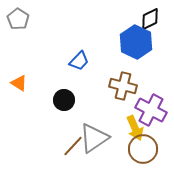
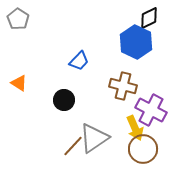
black diamond: moved 1 px left, 1 px up
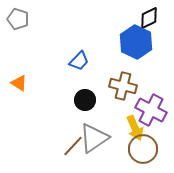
gray pentagon: rotated 15 degrees counterclockwise
black circle: moved 21 px right
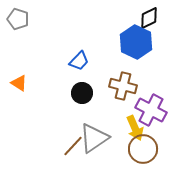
black circle: moved 3 px left, 7 px up
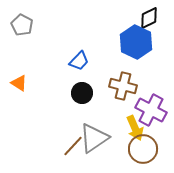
gray pentagon: moved 4 px right, 6 px down; rotated 10 degrees clockwise
